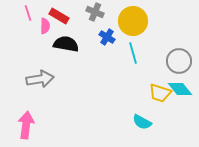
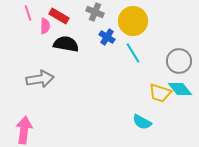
cyan line: rotated 15 degrees counterclockwise
pink arrow: moved 2 px left, 5 px down
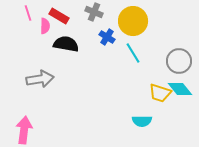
gray cross: moved 1 px left
cyan semicircle: moved 1 px up; rotated 30 degrees counterclockwise
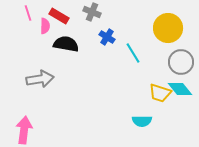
gray cross: moved 2 px left
yellow circle: moved 35 px right, 7 px down
gray circle: moved 2 px right, 1 px down
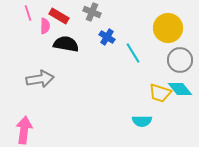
gray circle: moved 1 px left, 2 px up
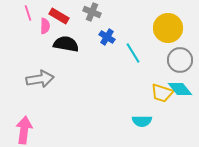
yellow trapezoid: moved 2 px right
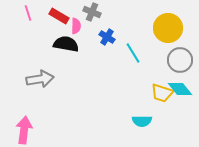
pink semicircle: moved 31 px right
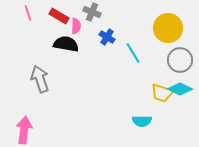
gray arrow: rotated 100 degrees counterclockwise
cyan diamond: rotated 25 degrees counterclockwise
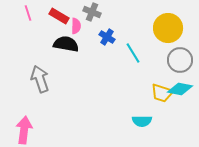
cyan diamond: rotated 15 degrees counterclockwise
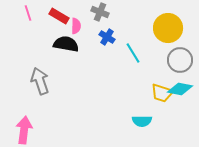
gray cross: moved 8 px right
gray arrow: moved 2 px down
